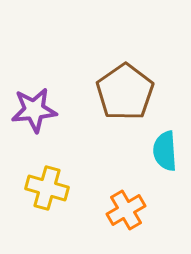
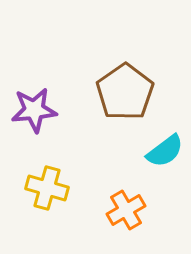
cyan semicircle: rotated 123 degrees counterclockwise
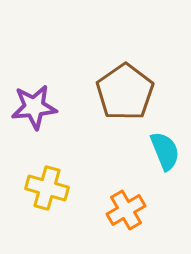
purple star: moved 3 px up
cyan semicircle: rotated 75 degrees counterclockwise
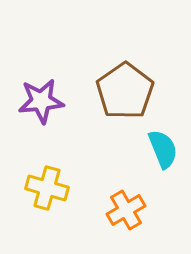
brown pentagon: moved 1 px up
purple star: moved 7 px right, 6 px up
cyan semicircle: moved 2 px left, 2 px up
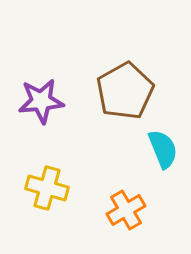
brown pentagon: rotated 6 degrees clockwise
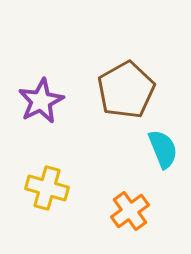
brown pentagon: moved 1 px right, 1 px up
purple star: rotated 21 degrees counterclockwise
orange cross: moved 4 px right, 1 px down; rotated 6 degrees counterclockwise
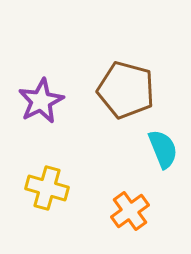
brown pentagon: rotated 28 degrees counterclockwise
